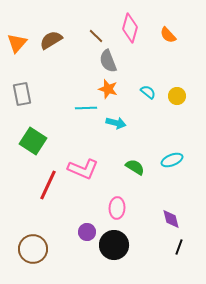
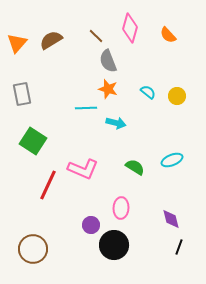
pink ellipse: moved 4 px right
purple circle: moved 4 px right, 7 px up
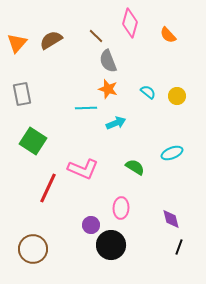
pink diamond: moved 5 px up
cyan arrow: rotated 36 degrees counterclockwise
cyan ellipse: moved 7 px up
red line: moved 3 px down
black circle: moved 3 px left
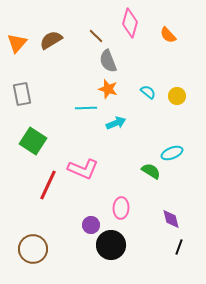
green semicircle: moved 16 px right, 4 px down
red line: moved 3 px up
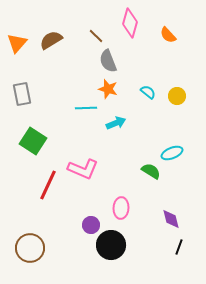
brown circle: moved 3 px left, 1 px up
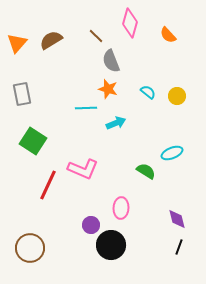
gray semicircle: moved 3 px right
green semicircle: moved 5 px left
purple diamond: moved 6 px right
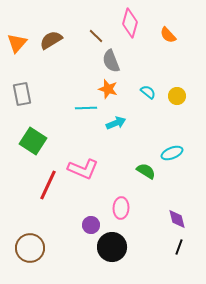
black circle: moved 1 px right, 2 px down
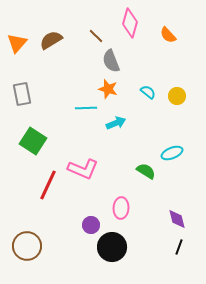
brown circle: moved 3 px left, 2 px up
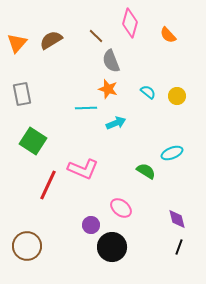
pink ellipse: rotated 55 degrees counterclockwise
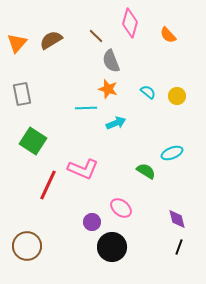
purple circle: moved 1 px right, 3 px up
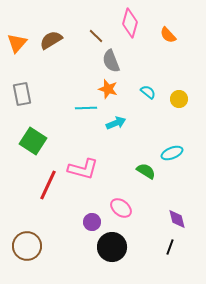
yellow circle: moved 2 px right, 3 px down
pink L-shape: rotated 8 degrees counterclockwise
black line: moved 9 px left
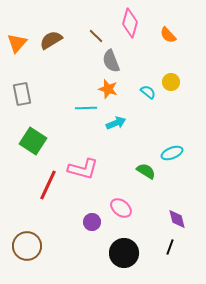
yellow circle: moved 8 px left, 17 px up
black circle: moved 12 px right, 6 px down
